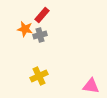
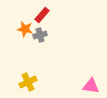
yellow cross: moved 11 px left, 6 px down
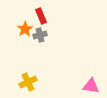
red rectangle: moved 1 px left, 1 px down; rotated 63 degrees counterclockwise
orange star: rotated 28 degrees clockwise
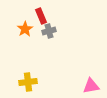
gray cross: moved 9 px right, 4 px up
yellow cross: rotated 18 degrees clockwise
pink triangle: rotated 18 degrees counterclockwise
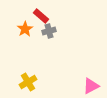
red rectangle: rotated 28 degrees counterclockwise
yellow cross: rotated 24 degrees counterclockwise
pink triangle: rotated 18 degrees counterclockwise
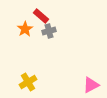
pink triangle: moved 1 px up
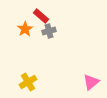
pink triangle: moved 3 px up; rotated 12 degrees counterclockwise
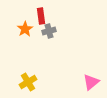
red rectangle: rotated 42 degrees clockwise
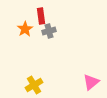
yellow cross: moved 6 px right, 3 px down
